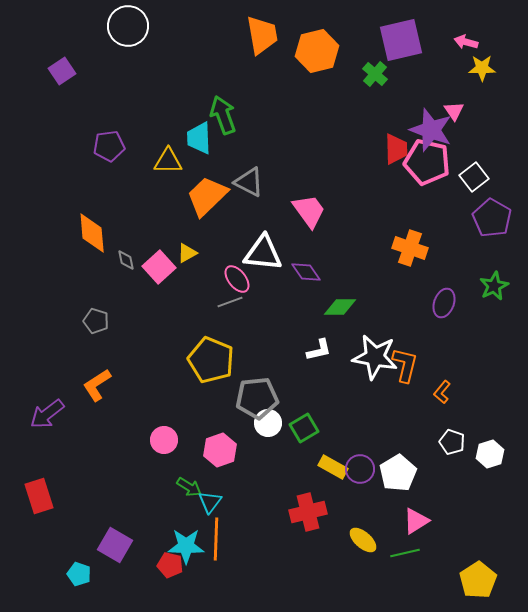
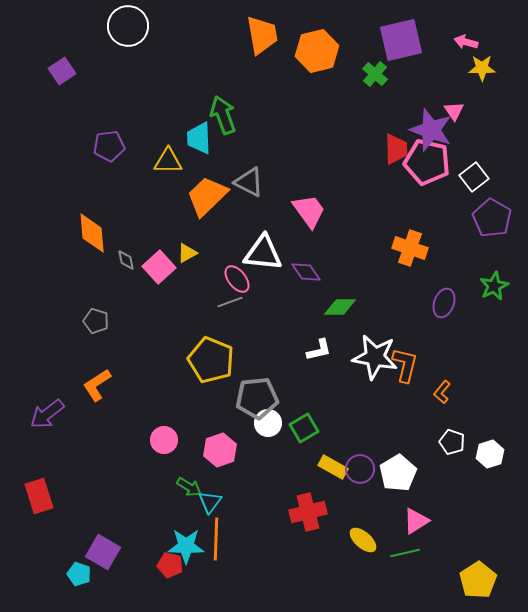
purple square at (115, 545): moved 12 px left, 7 px down
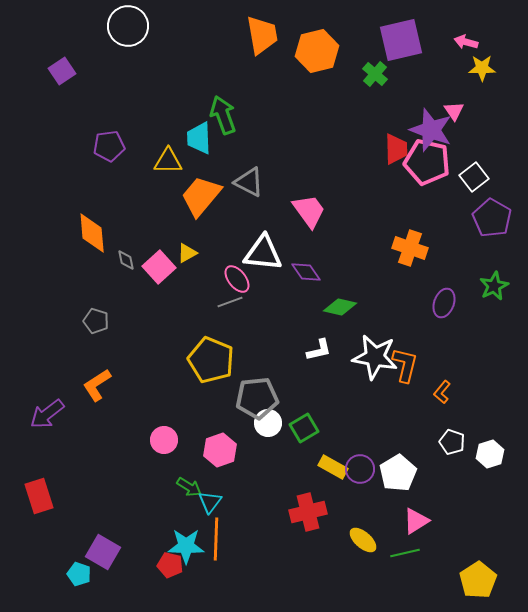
orange trapezoid at (207, 196): moved 6 px left; rotated 6 degrees counterclockwise
green diamond at (340, 307): rotated 12 degrees clockwise
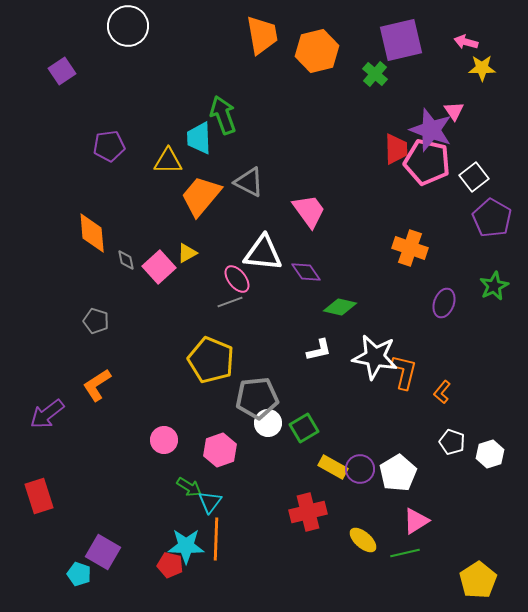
orange L-shape at (405, 365): moved 1 px left, 7 px down
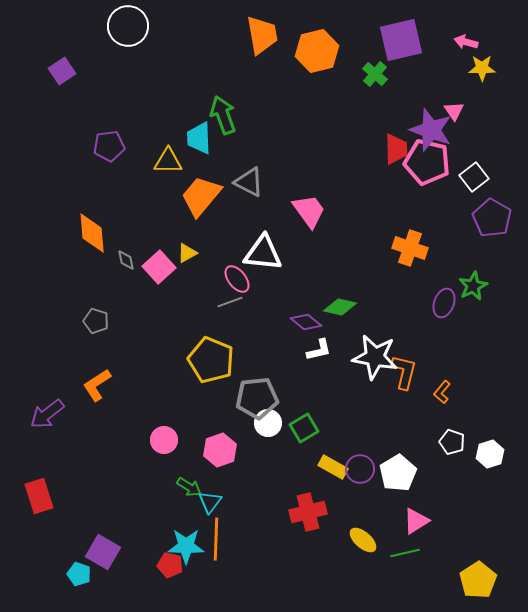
purple diamond at (306, 272): moved 50 px down; rotated 16 degrees counterclockwise
green star at (494, 286): moved 21 px left
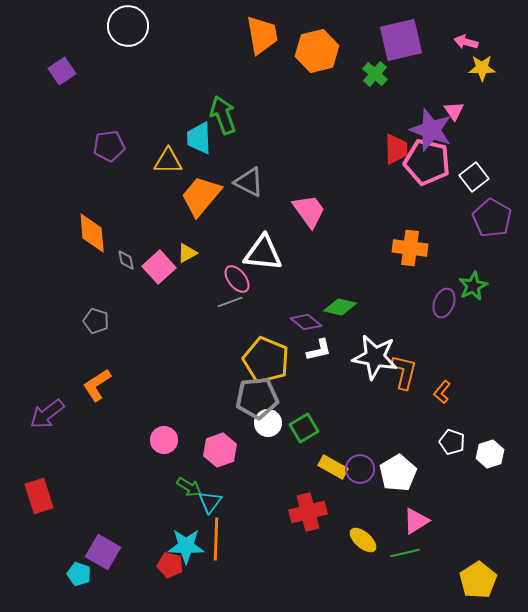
orange cross at (410, 248): rotated 12 degrees counterclockwise
yellow pentagon at (211, 360): moved 55 px right
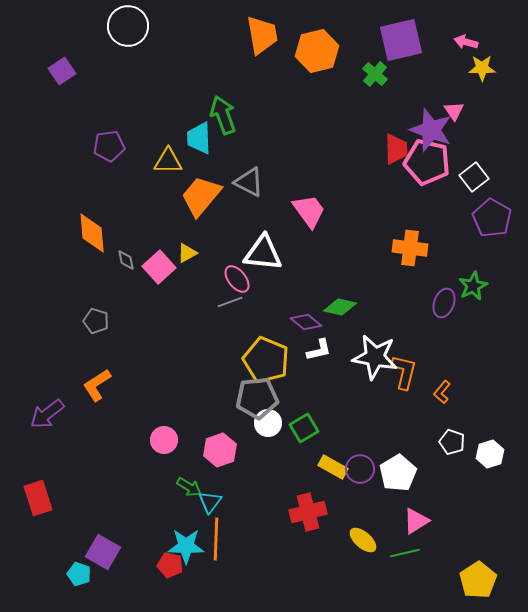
red rectangle at (39, 496): moved 1 px left, 2 px down
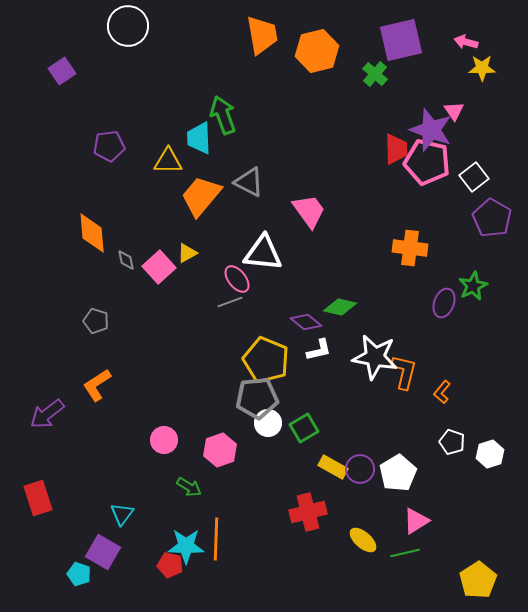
cyan triangle at (210, 502): moved 88 px left, 12 px down
